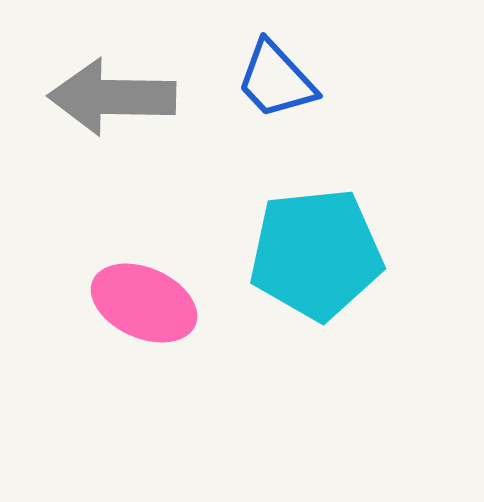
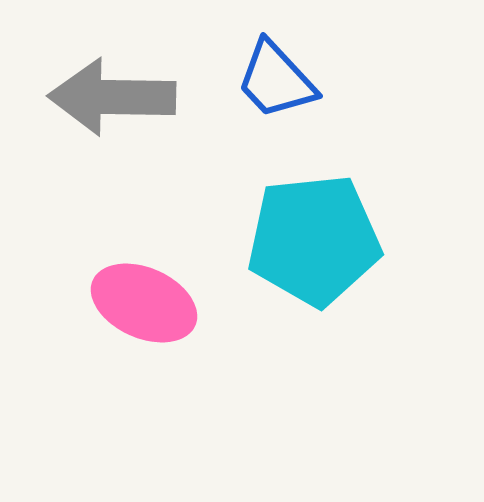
cyan pentagon: moved 2 px left, 14 px up
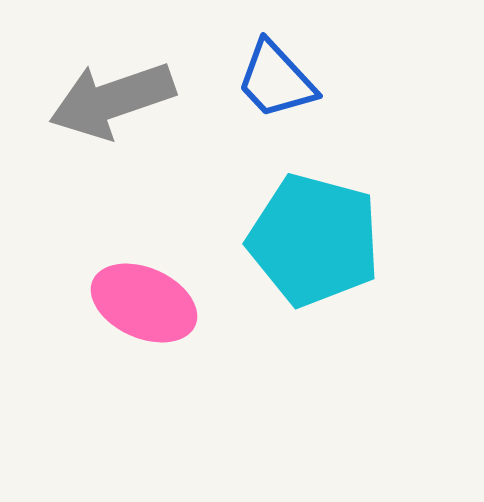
gray arrow: moved 3 px down; rotated 20 degrees counterclockwise
cyan pentagon: rotated 21 degrees clockwise
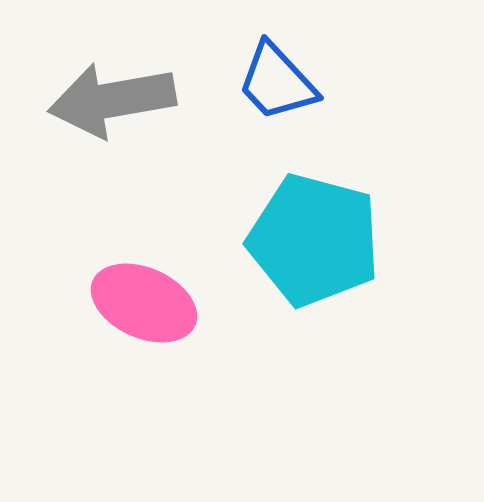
blue trapezoid: moved 1 px right, 2 px down
gray arrow: rotated 9 degrees clockwise
